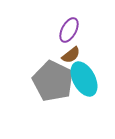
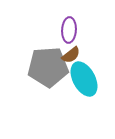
purple ellipse: rotated 25 degrees counterclockwise
gray pentagon: moved 5 px left, 14 px up; rotated 30 degrees counterclockwise
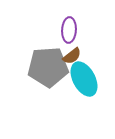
brown semicircle: moved 1 px right, 1 px down
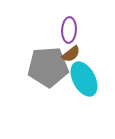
brown semicircle: moved 1 px left, 2 px up
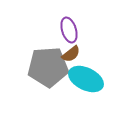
purple ellipse: rotated 20 degrees counterclockwise
cyan ellipse: moved 2 px right; rotated 36 degrees counterclockwise
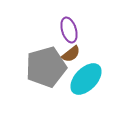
gray pentagon: moved 2 px left; rotated 12 degrees counterclockwise
cyan ellipse: rotated 72 degrees counterclockwise
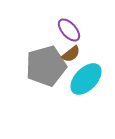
purple ellipse: rotated 25 degrees counterclockwise
gray pentagon: moved 1 px up
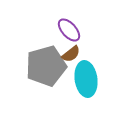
cyan ellipse: rotated 52 degrees counterclockwise
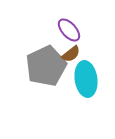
gray pentagon: rotated 9 degrees counterclockwise
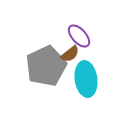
purple ellipse: moved 10 px right, 6 px down
brown semicircle: moved 1 px left
